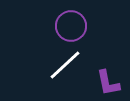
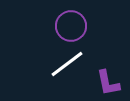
white line: moved 2 px right, 1 px up; rotated 6 degrees clockwise
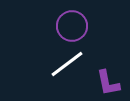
purple circle: moved 1 px right
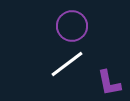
purple L-shape: moved 1 px right
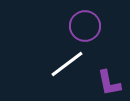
purple circle: moved 13 px right
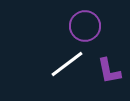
purple L-shape: moved 12 px up
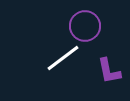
white line: moved 4 px left, 6 px up
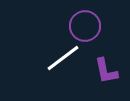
purple L-shape: moved 3 px left
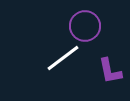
purple L-shape: moved 4 px right
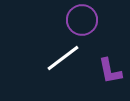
purple circle: moved 3 px left, 6 px up
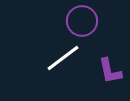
purple circle: moved 1 px down
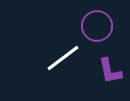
purple circle: moved 15 px right, 5 px down
